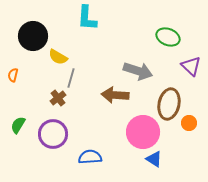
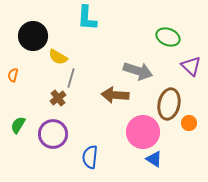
blue semicircle: rotated 80 degrees counterclockwise
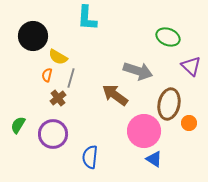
orange semicircle: moved 34 px right
brown arrow: rotated 32 degrees clockwise
pink circle: moved 1 px right, 1 px up
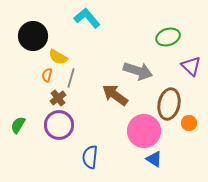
cyan L-shape: rotated 136 degrees clockwise
green ellipse: rotated 40 degrees counterclockwise
purple circle: moved 6 px right, 9 px up
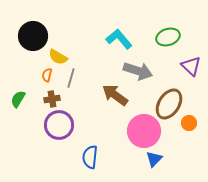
cyan L-shape: moved 32 px right, 21 px down
brown cross: moved 6 px left, 1 px down; rotated 28 degrees clockwise
brown ellipse: rotated 20 degrees clockwise
green semicircle: moved 26 px up
blue triangle: rotated 42 degrees clockwise
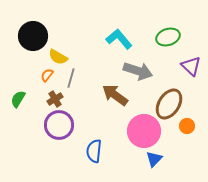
orange semicircle: rotated 24 degrees clockwise
brown cross: moved 3 px right; rotated 21 degrees counterclockwise
orange circle: moved 2 px left, 3 px down
blue semicircle: moved 4 px right, 6 px up
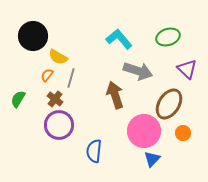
purple triangle: moved 4 px left, 3 px down
brown arrow: rotated 36 degrees clockwise
brown cross: rotated 21 degrees counterclockwise
orange circle: moved 4 px left, 7 px down
blue triangle: moved 2 px left
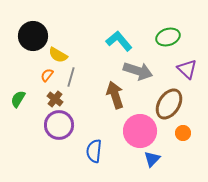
cyan L-shape: moved 2 px down
yellow semicircle: moved 2 px up
gray line: moved 1 px up
pink circle: moved 4 px left
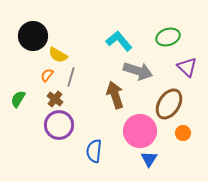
purple triangle: moved 2 px up
blue triangle: moved 3 px left; rotated 12 degrees counterclockwise
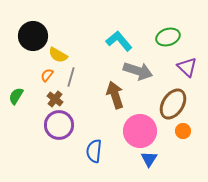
green semicircle: moved 2 px left, 3 px up
brown ellipse: moved 4 px right
orange circle: moved 2 px up
